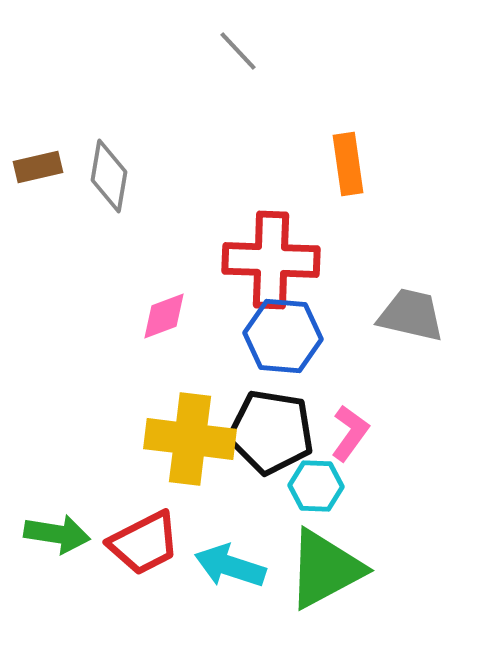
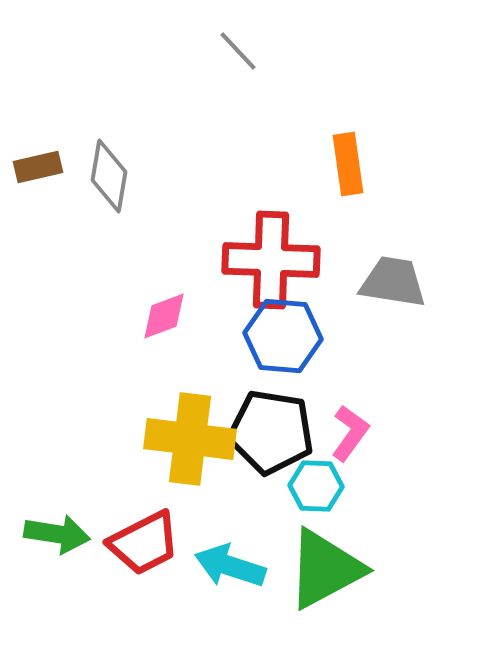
gray trapezoid: moved 18 px left, 33 px up; rotated 4 degrees counterclockwise
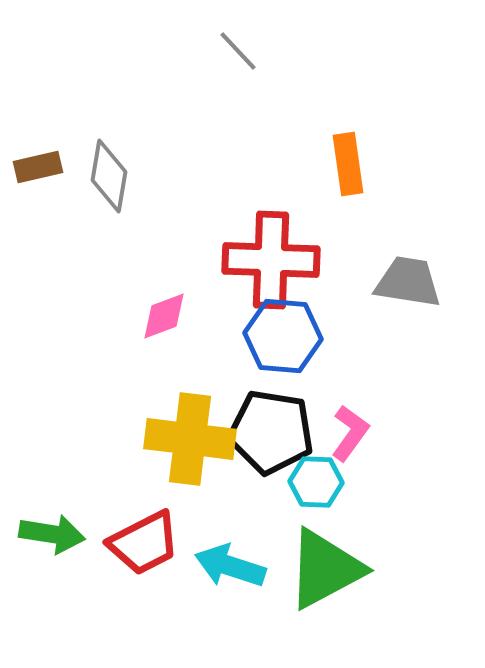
gray trapezoid: moved 15 px right
cyan hexagon: moved 4 px up
green arrow: moved 5 px left
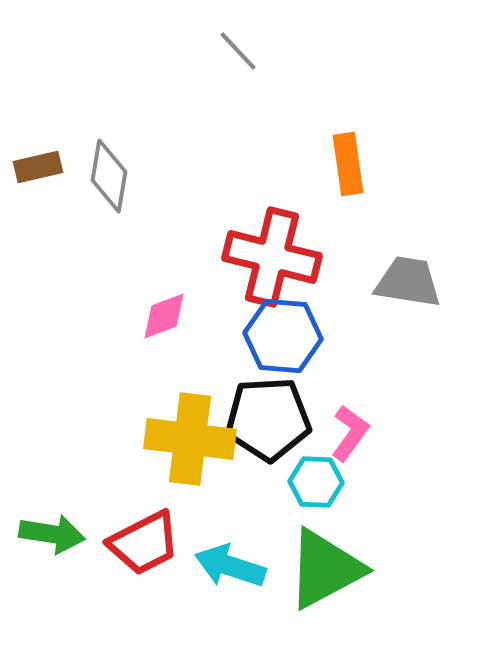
red cross: moved 1 px right, 3 px up; rotated 12 degrees clockwise
black pentagon: moved 3 px left, 13 px up; rotated 12 degrees counterclockwise
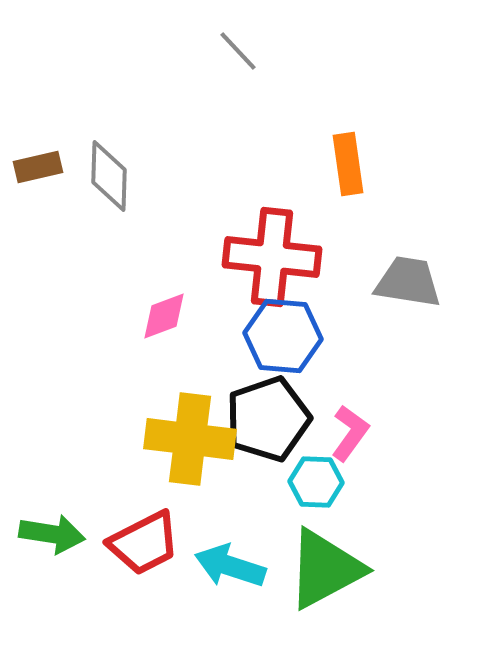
gray diamond: rotated 8 degrees counterclockwise
red cross: rotated 8 degrees counterclockwise
black pentagon: rotated 16 degrees counterclockwise
